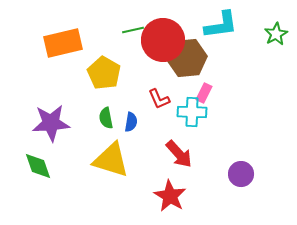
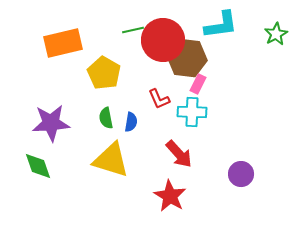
brown hexagon: rotated 12 degrees clockwise
pink rectangle: moved 6 px left, 9 px up
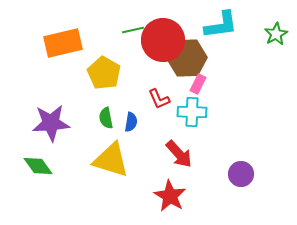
brown hexagon: rotated 9 degrees counterclockwise
green diamond: rotated 16 degrees counterclockwise
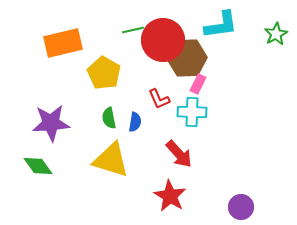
green semicircle: moved 3 px right
blue semicircle: moved 4 px right
purple circle: moved 33 px down
